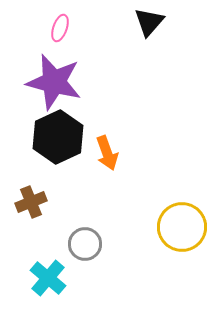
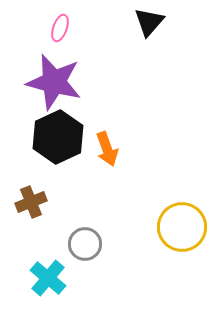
orange arrow: moved 4 px up
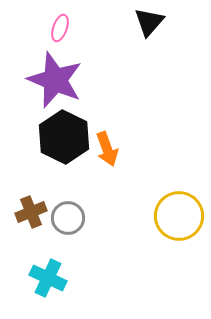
purple star: moved 1 px right, 2 px up; rotated 8 degrees clockwise
black hexagon: moved 6 px right; rotated 9 degrees counterclockwise
brown cross: moved 10 px down
yellow circle: moved 3 px left, 11 px up
gray circle: moved 17 px left, 26 px up
cyan cross: rotated 15 degrees counterclockwise
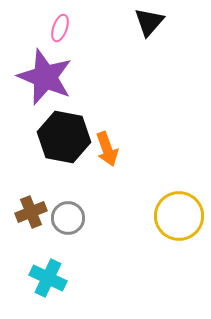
purple star: moved 10 px left, 3 px up
black hexagon: rotated 15 degrees counterclockwise
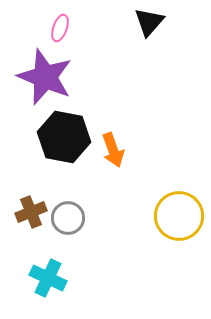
orange arrow: moved 6 px right, 1 px down
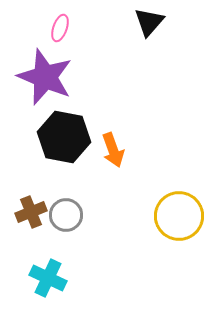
gray circle: moved 2 px left, 3 px up
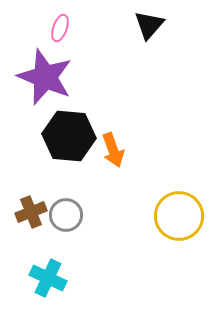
black triangle: moved 3 px down
black hexagon: moved 5 px right, 1 px up; rotated 6 degrees counterclockwise
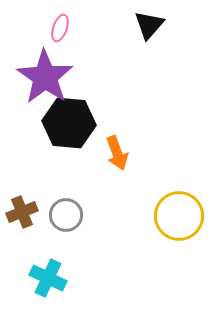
purple star: rotated 12 degrees clockwise
black hexagon: moved 13 px up
orange arrow: moved 4 px right, 3 px down
brown cross: moved 9 px left
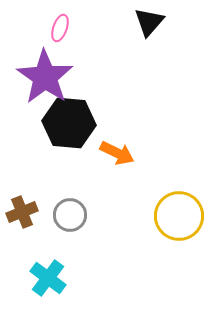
black triangle: moved 3 px up
orange arrow: rotated 44 degrees counterclockwise
gray circle: moved 4 px right
cyan cross: rotated 12 degrees clockwise
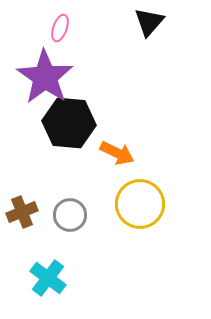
yellow circle: moved 39 px left, 12 px up
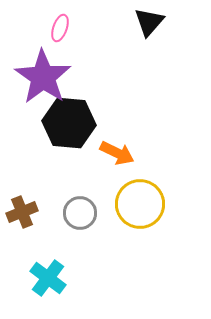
purple star: moved 2 px left
gray circle: moved 10 px right, 2 px up
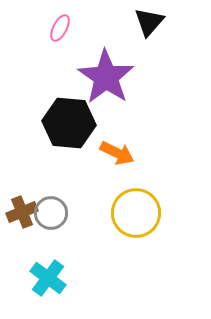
pink ellipse: rotated 8 degrees clockwise
purple star: moved 63 px right
yellow circle: moved 4 px left, 9 px down
gray circle: moved 29 px left
